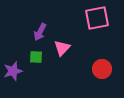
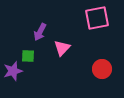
green square: moved 8 px left, 1 px up
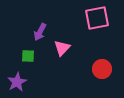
purple star: moved 4 px right, 11 px down; rotated 12 degrees counterclockwise
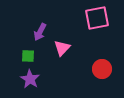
purple star: moved 13 px right, 3 px up; rotated 12 degrees counterclockwise
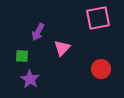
pink square: moved 1 px right
purple arrow: moved 2 px left
green square: moved 6 px left
red circle: moved 1 px left
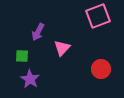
pink square: moved 2 px up; rotated 10 degrees counterclockwise
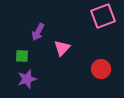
pink square: moved 5 px right
purple star: moved 3 px left; rotated 24 degrees clockwise
